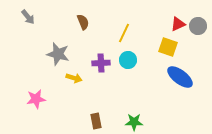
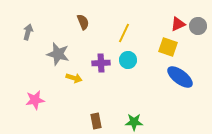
gray arrow: moved 15 px down; rotated 126 degrees counterclockwise
pink star: moved 1 px left, 1 px down
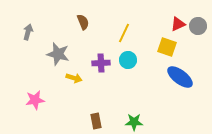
yellow square: moved 1 px left
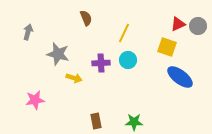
brown semicircle: moved 3 px right, 4 px up
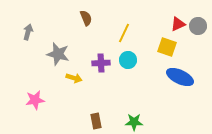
blue ellipse: rotated 12 degrees counterclockwise
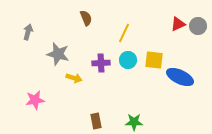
yellow square: moved 13 px left, 13 px down; rotated 12 degrees counterclockwise
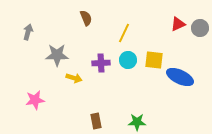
gray circle: moved 2 px right, 2 px down
gray star: moved 1 px left, 1 px down; rotated 15 degrees counterclockwise
green star: moved 3 px right
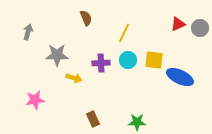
brown rectangle: moved 3 px left, 2 px up; rotated 14 degrees counterclockwise
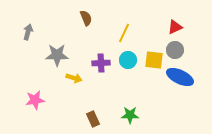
red triangle: moved 3 px left, 3 px down
gray circle: moved 25 px left, 22 px down
green star: moved 7 px left, 7 px up
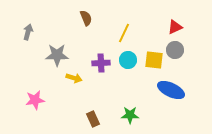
blue ellipse: moved 9 px left, 13 px down
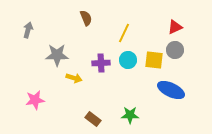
gray arrow: moved 2 px up
brown rectangle: rotated 28 degrees counterclockwise
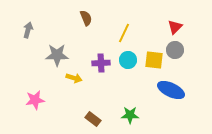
red triangle: rotated 21 degrees counterclockwise
